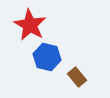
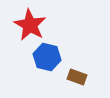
brown rectangle: rotated 30 degrees counterclockwise
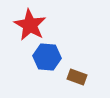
blue hexagon: rotated 8 degrees counterclockwise
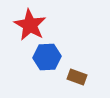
blue hexagon: rotated 8 degrees counterclockwise
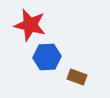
red star: rotated 16 degrees counterclockwise
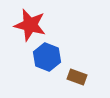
blue hexagon: rotated 24 degrees clockwise
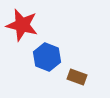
red star: moved 8 px left
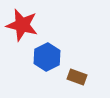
blue hexagon: rotated 12 degrees clockwise
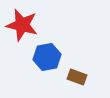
blue hexagon: rotated 16 degrees clockwise
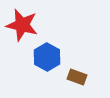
blue hexagon: rotated 20 degrees counterclockwise
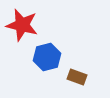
blue hexagon: rotated 16 degrees clockwise
